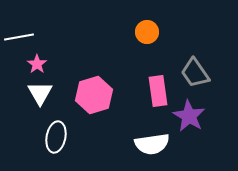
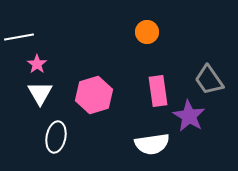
gray trapezoid: moved 14 px right, 7 px down
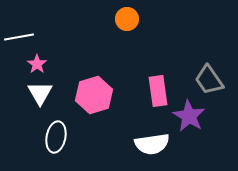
orange circle: moved 20 px left, 13 px up
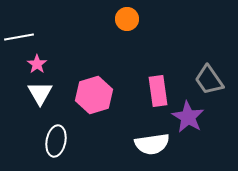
purple star: moved 1 px left, 1 px down
white ellipse: moved 4 px down
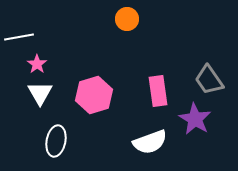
purple star: moved 7 px right, 2 px down
white semicircle: moved 2 px left, 2 px up; rotated 12 degrees counterclockwise
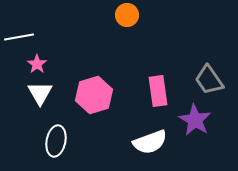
orange circle: moved 4 px up
purple star: moved 1 px down
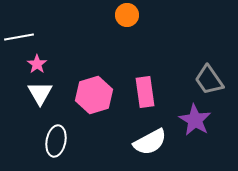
pink rectangle: moved 13 px left, 1 px down
white semicircle: rotated 8 degrees counterclockwise
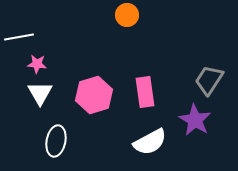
pink star: rotated 30 degrees counterclockwise
gray trapezoid: rotated 68 degrees clockwise
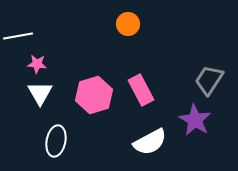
orange circle: moved 1 px right, 9 px down
white line: moved 1 px left, 1 px up
pink rectangle: moved 4 px left, 2 px up; rotated 20 degrees counterclockwise
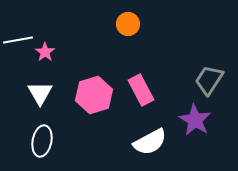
white line: moved 4 px down
pink star: moved 8 px right, 12 px up; rotated 30 degrees clockwise
white ellipse: moved 14 px left
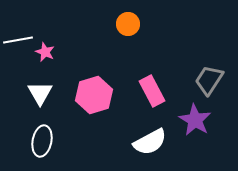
pink star: rotated 12 degrees counterclockwise
pink rectangle: moved 11 px right, 1 px down
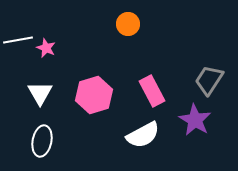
pink star: moved 1 px right, 4 px up
white semicircle: moved 7 px left, 7 px up
